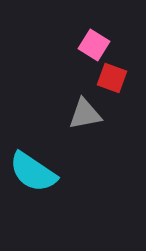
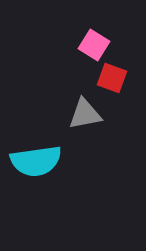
cyan semicircle: moved 3 px right, 11 px up; rotated 42 degrees counterclockwise
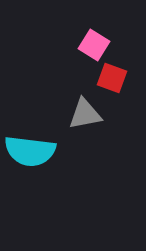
cyan semicircle: moved 6 px left, 10 px up; rotated 15 degrees clockwise
